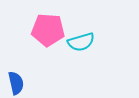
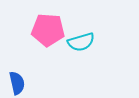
blue semicircle: moved 1 px right
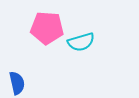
pink pentagon: moved 1 px left, 2 px up
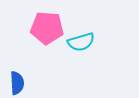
blue semicircle: rotated 10 degrees clockwise
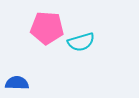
blue semicircle: rotated 85 degrees counterclockwise
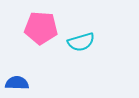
pink pentagon: moved 6 px left
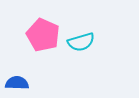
pink pentagon: moved 2 px right, 7 px down; rotated 20 degrees clockwise
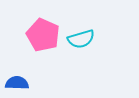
cyan semicircle: moved 3 px up
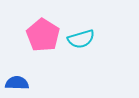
pink pentagon: rotated 8 degrees clockwise
